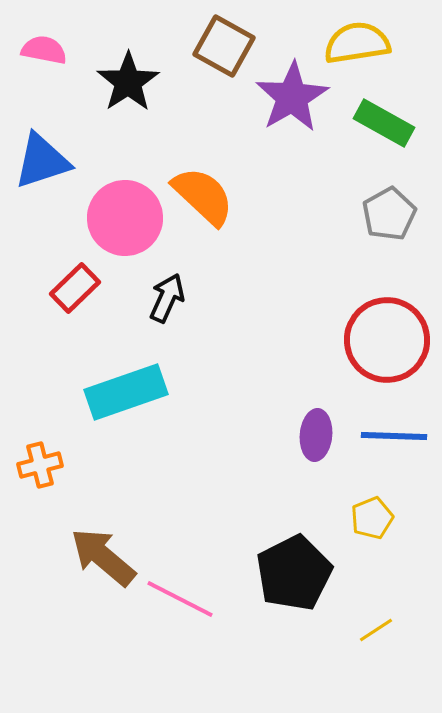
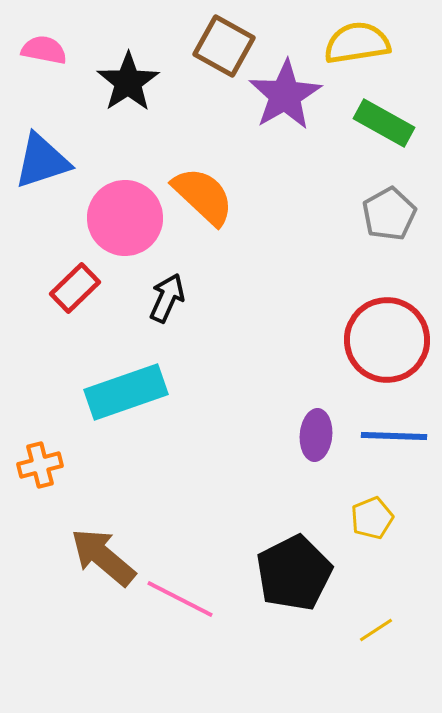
purple star: moved 7 px left, 2 px up
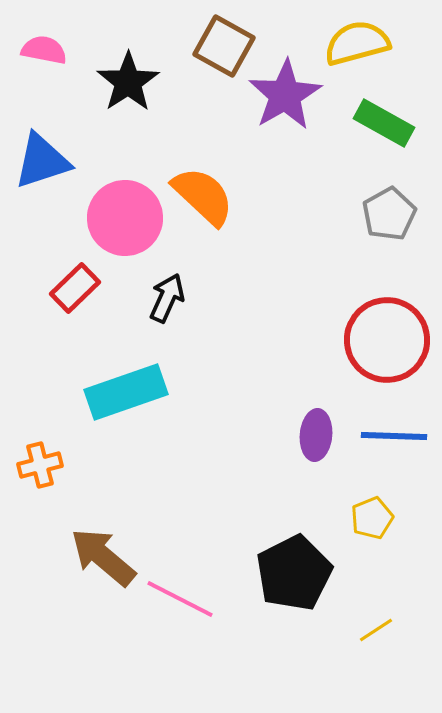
yellow semicircle: rotated 6 degrees counterclockwise
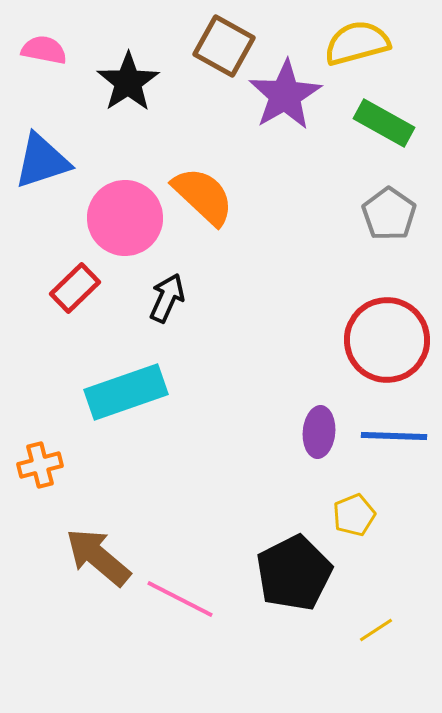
gray pentagon: rotated 8 degrees counterclockwise
purple ellipse: moved 3 px right, 3 px up
yellow pentagon: moved 18 px left, 3 px up
brown arrow: moved 5 px left
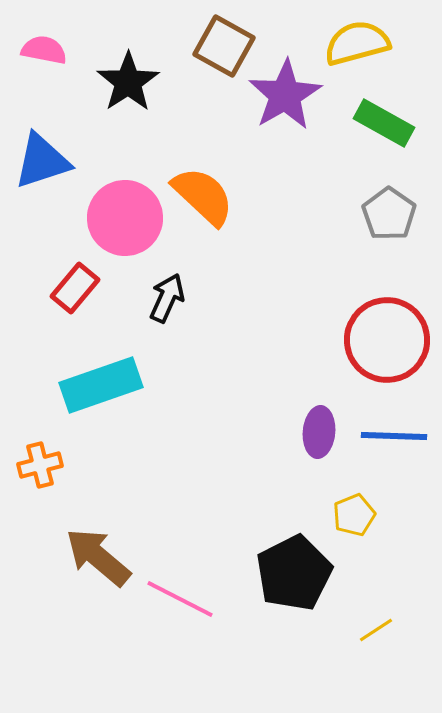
red rectangle: rotated 6 degrees counterclockwise
cyan rectangle: moved 25 px left, 7 px up
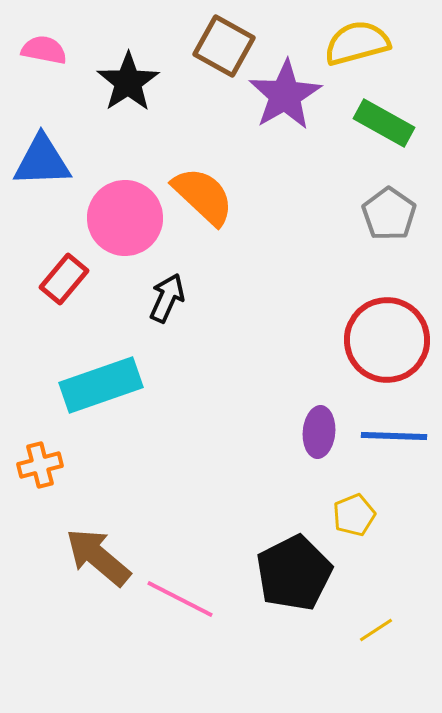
blue triangle: rotated 16 degrees clockwise
red rectangle: moved 11 px left, 9 px up
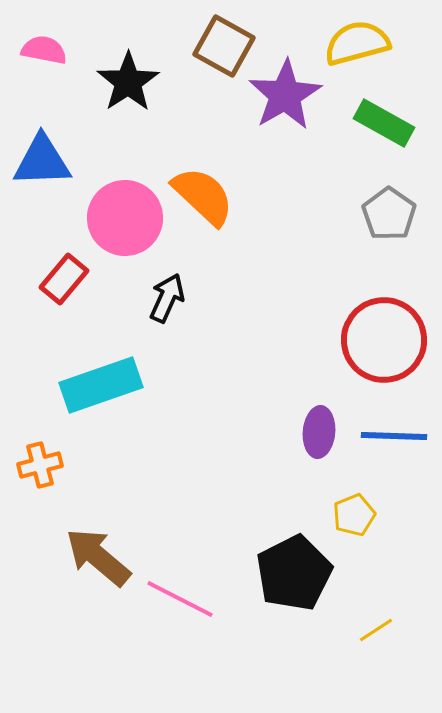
red circle: moved 3 px left
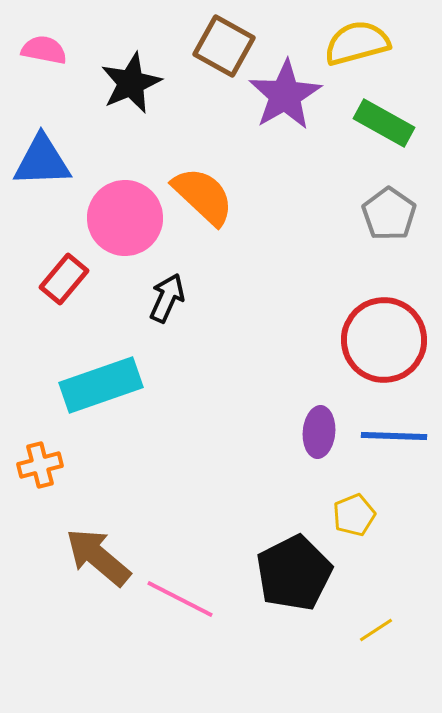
black star: moved 3 px right, 1 px down; rotated 10 degrees clockwise
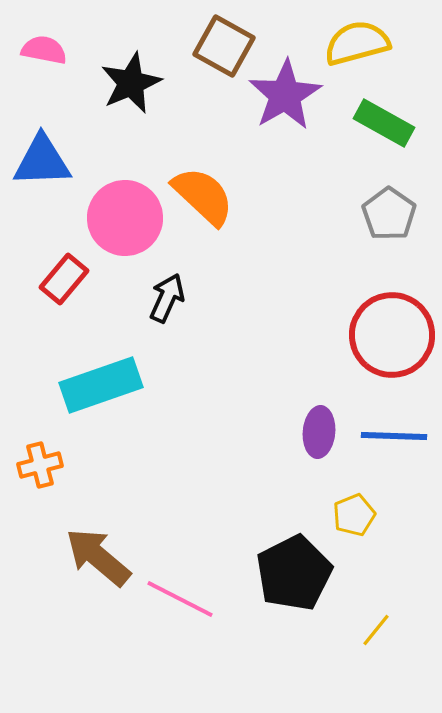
red circle: moved 8 px right, 5 px up
yellow line: rotated 18 degrees counterclockwise
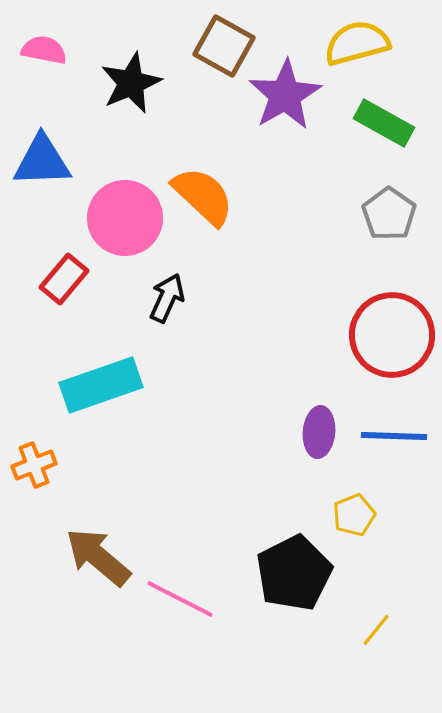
orange cross: moved 6 px left; rotated 6 degrees counterclockwise
